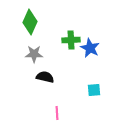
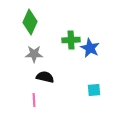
pink line: moved 23 px left, 13 px up
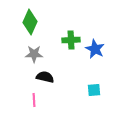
blue star: moved 5 px right, 1 px down
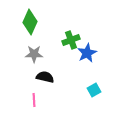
green cross: rotated 18 degrees counterclockwise
blue star: moved 8 px left, 4 px down; rotated 18 degrees clockwise
cyan square: rotated 24 degrees counterclockwise
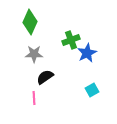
black semicircle: rotated 48 degrees counterclockwise
cyan square: moved 2 px left
pink line: moved 2 px up
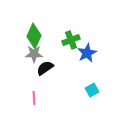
green diamond: moved 4 px right, 14 px down
black semicircle: moved 9 px up
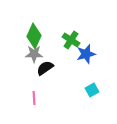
green cross: rotated 36 degrees counterclockwise
blue star: moved 1 px left, 1 px down; rotated 12 degrees clockwise
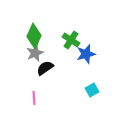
gray star: moved 1 px right, 1 px up; rotated 24 degrees counterclockwise
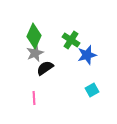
blue star: moved 1 px right, 1 px down
